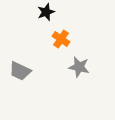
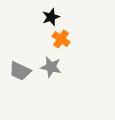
black star: moved 5 px right, 5 px down
gray star: moved 28 px left
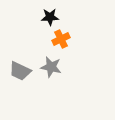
black star: moved 1 px left; rotated 18 degrees clockwise
orange cross: rotated 30 degrees clockwise
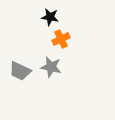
black star: rotated 12 degrees clockwise
